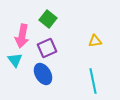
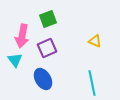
green square: rotated 30 degrees clockwise
yellow triangle: rotated 32 degrees clockwise
blue ellipse: moved 5 px down
cyan line: moved 1 px left, 2 px down
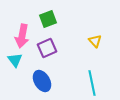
yellow triangle: rotated 24 degrees clockwise
blue ellipse: moved 1 px left, 2 px down
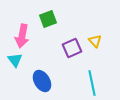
purple square: moved 25 px right
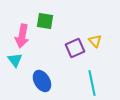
green square: moved 3 px left, 2 px down; rotated 30 degrees clockwise
purple square: moved 3 px right
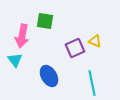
yellow triangle: rotated 24 degrees counterclockwise
blue ellipse: moved 7 px right, 5 px up
